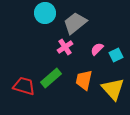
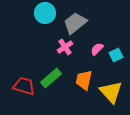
yellow triangle: moved 2 px left, 3 px down
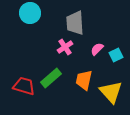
cyan circle: moved 15 px left
gray trapezoid: rotated 55 degrees counterclockwise
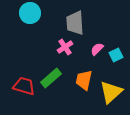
yellow triangle: rotated 30 degrees clockwise
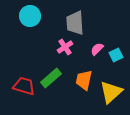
cyan circle: moved 3 px down
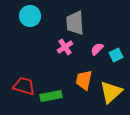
green rectangle: moved 18 px down; rotated 30 degrees clockwise
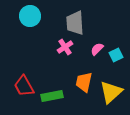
orange trapezoid: moved 2 px down
red trapezoid: rotated 135 degrees counterclockwise
green rectangle: moved 1 px right
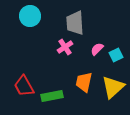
yellow triangle: moved 2 px right, 5 px up
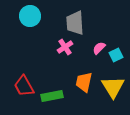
pink semicircle: moved 2 px right, 1 px up
yellow triangle: rotated 20 degrees counterclockwise
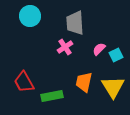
pink semicircle: moved 1 px down
red trapezoid: moved 4 px up
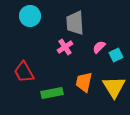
pink semicircle: moved 2 px up
red trapezoid: moved 10 px up
yellow triangle: moved 1 px right
green rectangle: moved 3 px up
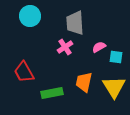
pink semicircle: rotated 16 degrees clockwise
cyan square: moved 2 px down; rotated 32 degrees clockwise
